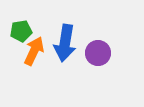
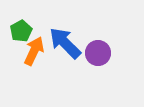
green pentagon: rotated 20 degrees counterclockwise
blue arrow: rotated 126 degrees clockwise
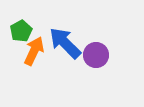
purple circle: moved 2 px left, 2 px down
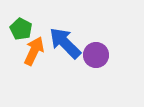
green pentagon: moved 2 px up; rotated 15 degrees counterclockwise
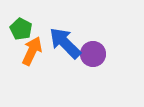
orange arrow: moved 2 px left
purple circle: moved 3 px left, 1 px up
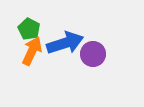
green pentagon: moved 8 px right
blue arrow: rotated 117 degrees clockwise
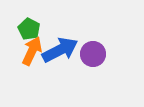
blue arrow: moved 5 px left, 7 px down; rotated 9 degrees counterclockwise
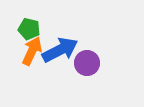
green pentagon: rotated 15 degrees counterclockwise
purple circle: moved 6 px left, 9 px down
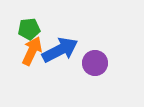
green pentagon: rotated 20 degrees counterclockwise
purple circle: moved 8 px right
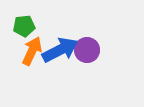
green pentagon: moved 5 px left, 3 px up
purple circle: moved 8 px left, 13 px up
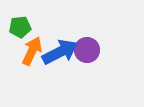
green pentagon: moved 4 px left, 1 px down
blue arrow: moved 2 px down
